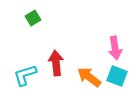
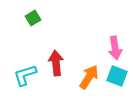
orange arrow: rotated 85 degrees clockwise
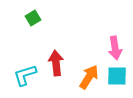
cyan square: rotated 20 degrees counterclockwise
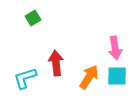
cyan L-shape: moved 3 px down
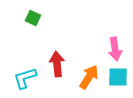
green square: rotated 35 degrees counterclockwise
pink arrow: moved 1 px down
red arrow: moved 1 px right, 1 px down
cyan square: moved 1 px right, 1 px down
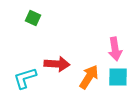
red arrow: rotated 100 degrees clockwise
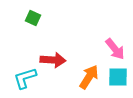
pink arrow: rotated 30 degrees counterclockwise
red arrow: moved 4 px left, 4 px up
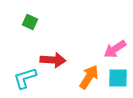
green square: moved 3 px left, 4 px down
pink arrow: rotated 95 degrees clockwise
cyan square: moved 1 px down
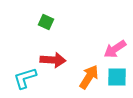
green square: moved 16 px right
cyan square: moved 1 px left, 1 px up
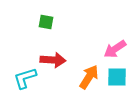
green square: rotated 14 degrees counterclockwise
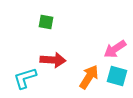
cyan square: moved 1 px up; rotated 15 degrees clockwise
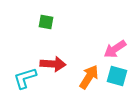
red arrow: moved 4 px down
